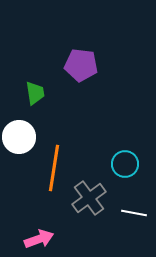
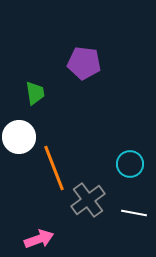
purple pentagon: moved 3 px right, 2 px up
cyan circle: moved 5 px right
orange line: rotated 30 degrees counterclockwise
gray cross: moved 1 px left, 2 px down
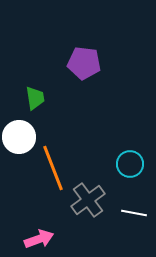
green trapezoid: moved 5 px down
orange line: moved 1 px left
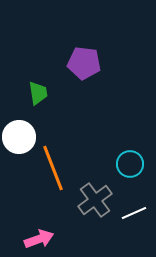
green trapezoid: moved 3 px right, 5 px up
gray cross: moved 7 px right
white line: rotated 35 degrees counterclockwise
